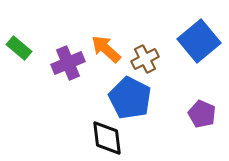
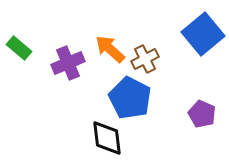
blue square: moved 4 px right, 7 px up
orange arrow: moved 4 px right
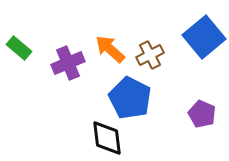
blue square: moved 1 px right, 3 px down
brown cross: moved 5 px right, 4 px up
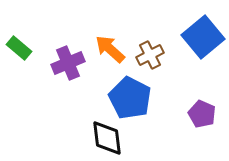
blue square: moved 1 px left
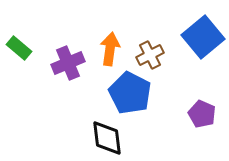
orange arrow: rotated 56 degrees clockwise
blue pentagon: moved 5 px up
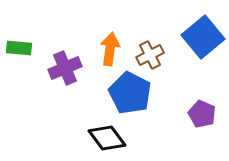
green rectangle: rotated 35 degrees counterclockwise
purple cross: moved 3 px left, 5 px down
black diamond: rotated 30 degrees counterclockwise
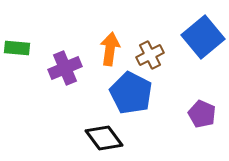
green rectangle: moved 2 px left
blue pentagon: moved 1 px right
black diamond: moved 3 px left
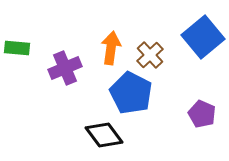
orange arrow: moved 1 px right, 1 px up
brown cross: rotated 16 degrees counterclockwise
black diamond: moved 3 px up
